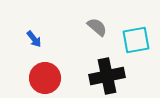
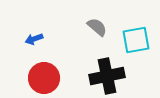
blue arrow: rotated 108 degrees clockwise
red circle: moved 1 px left
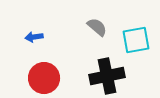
blue arrow: moved 2 px up; rotated 12 degrees clockwise
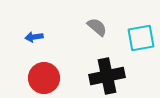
cyan square: moved 5 px right, 2 px up
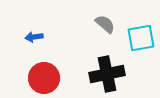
gray semicircle: moved 8 px right, 3 px up
black cross: moved 2 px up
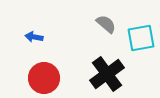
gray semicircle: moved 1 px right
blue arrow: rotated 18 degrees clockwise
black cross: rotated 24 degrees counterclockwise
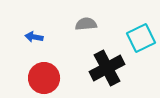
gray semicircle: moved 20 px left; rotated 45 degrees counterclockwise
cyan square: rotated 16 degrees counterclockwise
black cross: moved 6 px up; rotated 8 degrees clockwise
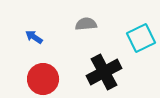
blue arrow: rotated 24 degrees clockwise
black cross: moved 3 px left, 4 px down
red circle: moved 1 px left, 1 px down
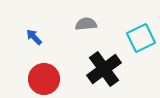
blue arrow: rotated 12 degrees clockwise
black cross: moved 3 px up; rotated 8 degrees counterclockwise
red circle: moved 1 px right
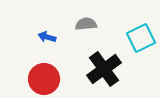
blue arrow: moved 13 px right; rotated 30 degrees counterclockwise
